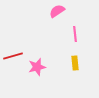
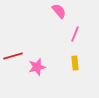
pink semicircle: moved 2 px right; rotated 84 degrees clockwise
pink line: rotated 28 degrees clockwise
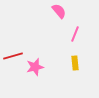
pink star: moved 2 px left
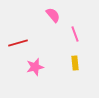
pink semicircle: moved 6 px left, 4 px down
pink line: rotated 42 degrees counterclockwise
red line: moved 5 px right, 13 px up
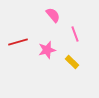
red line: moved 1 px up
yellow rectangle: moved 3 px left, 1 px up; rotated 40 degrees counterclockwise
pink star: moved 12 px right, 17 px up
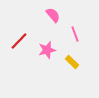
red line: moved 1 px right, 1 px up; rotated 30 degrees counterclockwise
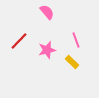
pink semicircle: moved 6 px left, 3 px up
pink line: moved 1 px right, 6 px down
